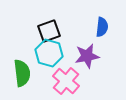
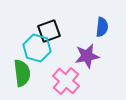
cyan hexagon: moved 12 px left, 5 px up
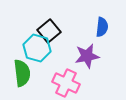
black square: rotated 20 degrees counterclockwise
pink cross: moved 2 px down; rotated 16 degrees counterclockwise
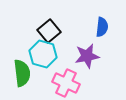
cyan hexagon: moved 6 px right, 6 px down
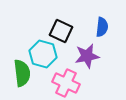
black square: moved 12 px right; rotated 25 degrees counterclockwise
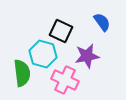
blue semicircle: moved 5 px up; rotated 42 degrees counterclockwise
pink cross: moved 1 px left, 3 px up
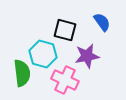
black square: moved 4 px right, 1 px up; rotated 10 degrees counterclockwise
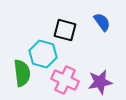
purple star: moved 13 px right, 26 px down
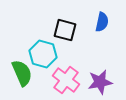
blue semicircle: rotated 48 degrees clockwise
green semicircle: rotated 16 degrees counterclockwise
pink cross: moved 1 px right; rotated 12 degrees clockwise
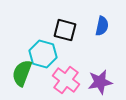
blue semicircle: moved 4 px down
green semicircle: rotated 136 degrees counterclockwise
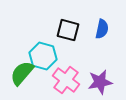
blue semicircle: moved 3 px down
black square: moved 3 px right
cyan hexagon: moved 2 px down
green semicircle: rotated 20 degrees clockwise
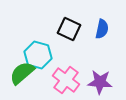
black square: moved 1 px right, 1 px up; rotated 10 degrees clockwise
cyan hexagon: moved 5 px left, 1 px up
green semicircle: rotated 8 degrees clockwise
purple star: rotated 15 degrees clockwise
